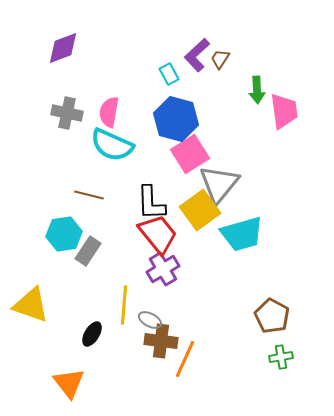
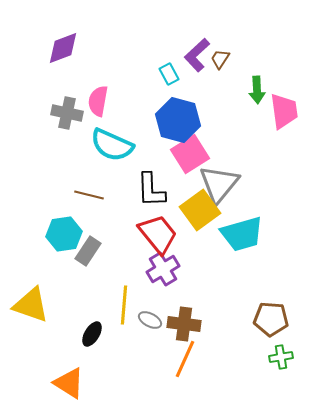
pink semicircle: moved 11 px left, 11 px up
blue hexagon: moved 2 px right, 1 px down
black L-shape: moved 13 px up
brown pentagon: moved 1 px left, 3 px down; rotated 24 degrees counterclockwise
brown cross: moved 23 px right, 17 px up
orange triangle: rotated 20 degrees counterclockwise
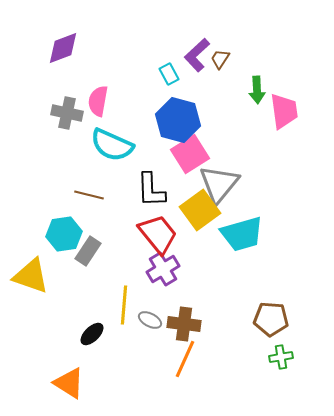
yellow triangle: moved 29 px up
black ellipse: rotated 15 degrees clockwise
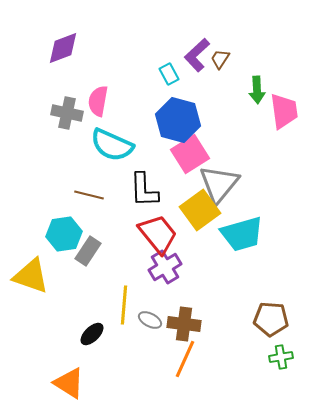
black L-shape: moved 7 px left
purple cross: moved 2 px right, 2 px up
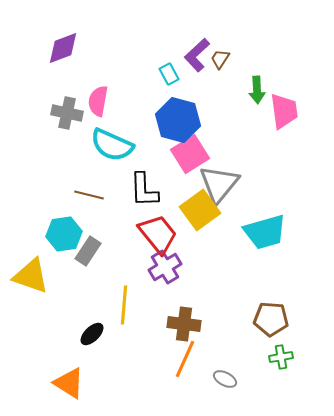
cyan trapezoid: moved 23 px right, 2 px up
gray ellipse: moved 75 px right, 59 px down
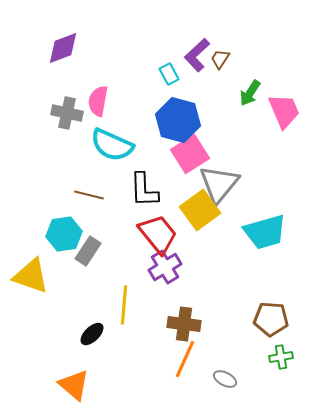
green arrow: moved 7 px left, 3 px down; rotated 36 degrees clockwise
pink trapezoid: rotated 15 degrees counterclockwise
orange triangle: moved 5 px right, 2 px down; rotated 8 degrees clockwise
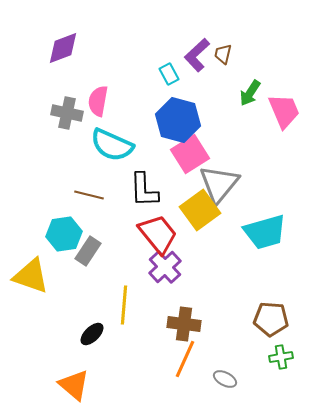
brown trapezoid: moved 3 px right, 5 px up; rotated 20 degrees counterclockwise
purple cross: rotated 12 degrees counterclockwise
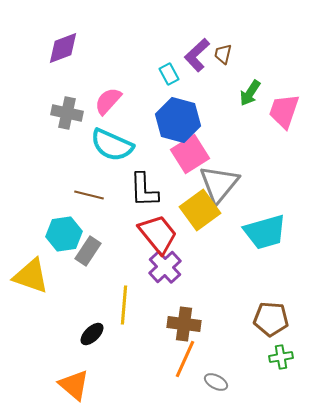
pink semicircle: moved 10 px right; rotated 32 degrees clockwise
pink trapezoid: rotated 138 degrees counterclockwise
gray ellipse: moved 9 px left, 3 px down
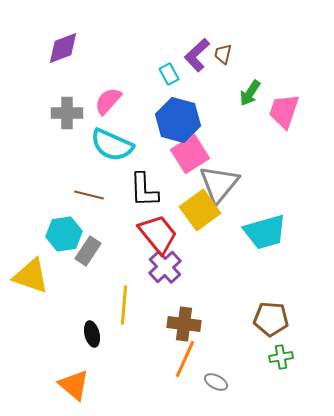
gray cross: rotated 12 degrees counterclockwise
black ellipse: rotated 60 degrees counterclockwise
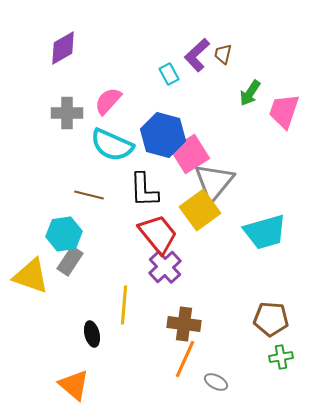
purple diamond: rotated 9 degrees counterclockwise
blue hexagon: moved 15 px left, 15 px down
gray triangle: moved 5 px left, 2 px up
gray rectangle: moved 18 px left, 10 px down
